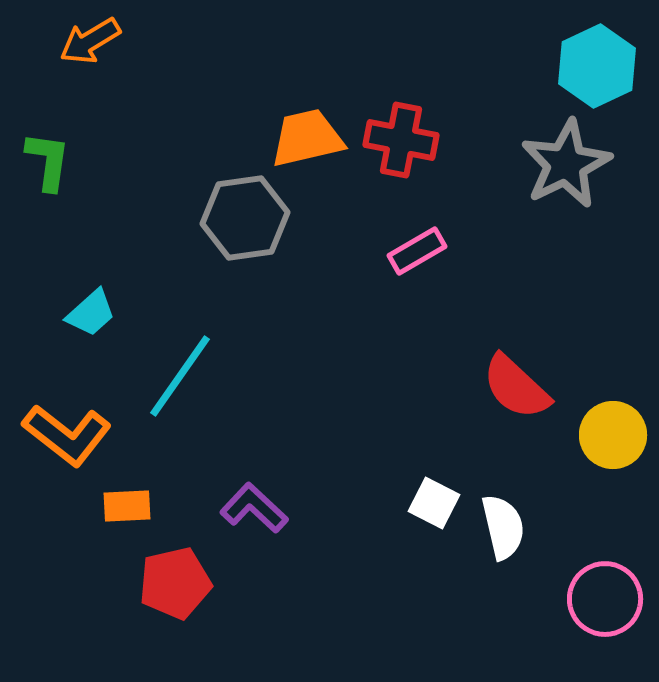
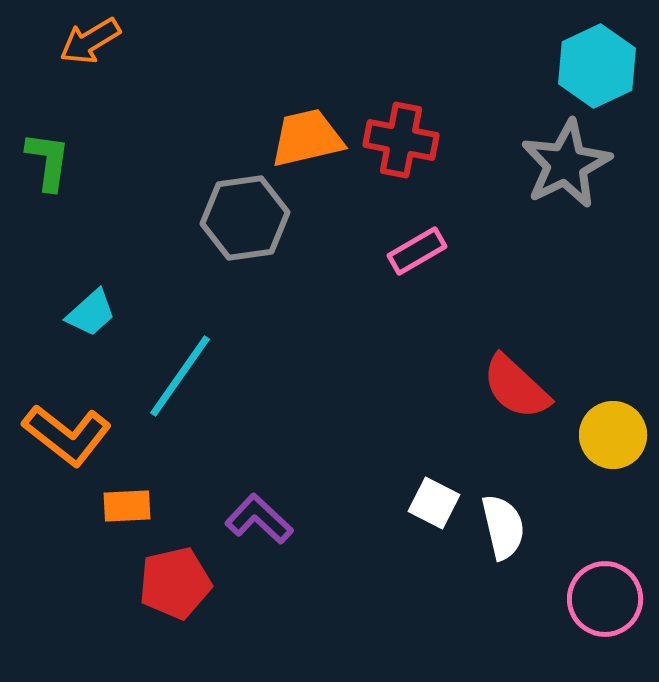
purple L-shape: moved 5 px right, 11 px down
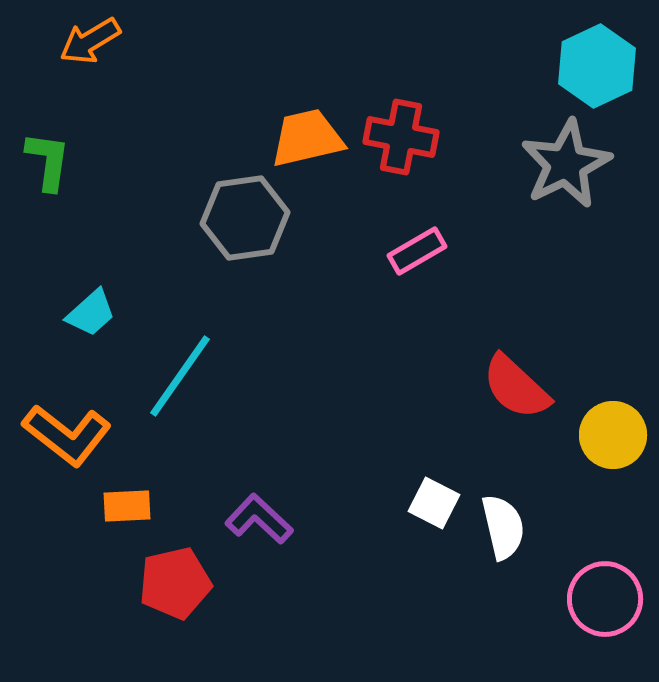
red cross: moved 3 px up
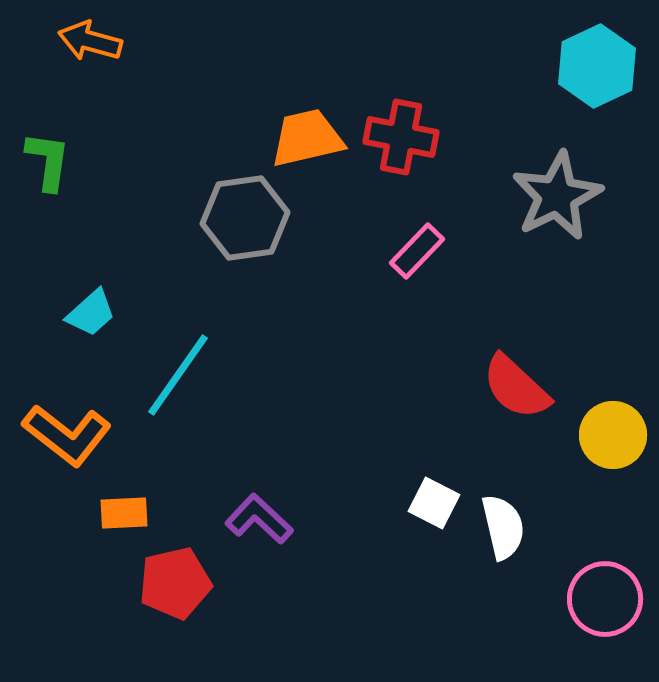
orange arrow: rotated 46 degrees clockwise
gray star: moved 9 px left, 32 px down
pink rectangle: rotated 16 degrees counterclockwise
cyan line: moved 2 px left, 1 px up
orange rectangle: moved 3 px left, 7 px down
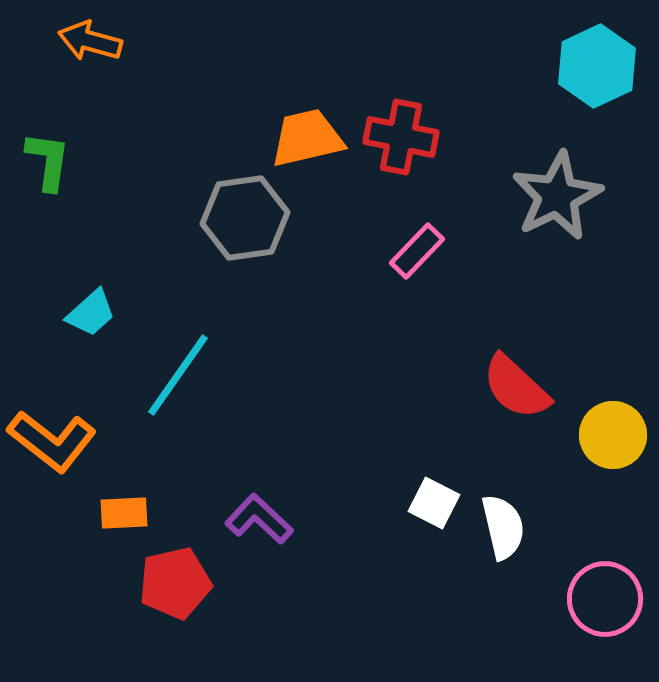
orange L-shape: moved 15 px left, 6 px down
